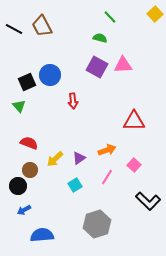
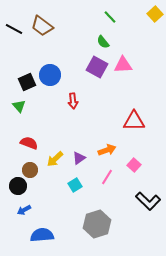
brown trapezoid: rotated 25 degrees counterclockwise
green semicircle: moved 3 px right, 4 px down; rotated 144 degrees counterclockwise
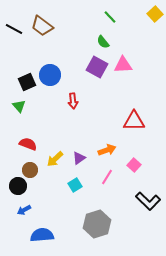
red semicircle: moved 1 px left, 1 px down
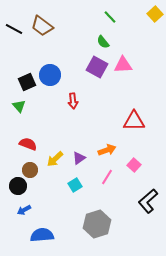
black L-shape: rotated 95 degrees clockwise
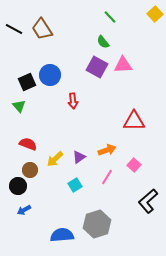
brown trapezoid: moved 3 px down; rotated 20 degrees clockwise
purple triangle: moved 1 px up
blue semicircle: moved 20 px right
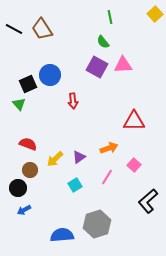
green line: rotated 32 degrees clockwise
black square: moved 1 px right, 2 px down
green triangle: moved 2 px up
orange arrow: moved 2 px right, 2 px up
black circle: moved 2 px down
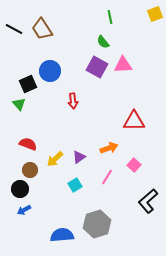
yellow square: rotated 21 degrees clockwise
blue circle: moved 4 px up
black circle: moved 2 px right, 1 px down
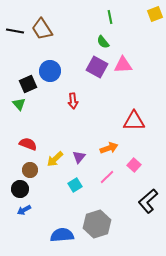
black line: moved 1 px right, 2 px down; rotated 18 degrees counterclockwise
purple triangle: rotated 16 degrees counterclockwise
pink line: rotated 14 degrees clockwise
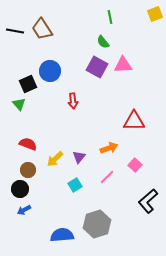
pink square: moved 1 px right
brown circle: moved 2 px left
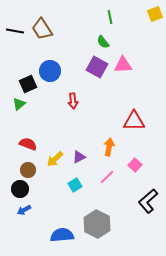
green triangle: rotated 32 degrees clockwise
orange arrow: moved 1 px up; rotated 60 degrees counterclockwise
purple triangle: rotated 24 degrees clockwise
gray hexagon: rotated 16 degrees counterclockwise
